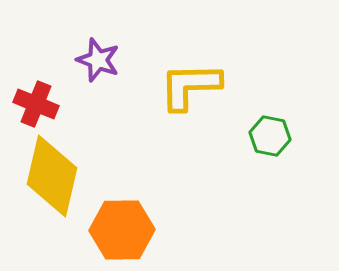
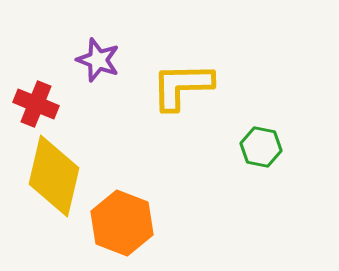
yellow L-shape: moved 8 px left
green hexagon: moved 9 px left, 11 px down
yellow diamond: moved 2 px right
orange hexagon: moved 7 px up; rotated 22 degrees clockwise
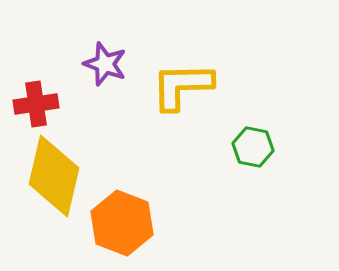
purple star: moved 7 px right, 4 px down
red cross: rotated 30 degrees counterclockwise
green hexagon: moved 8 px left
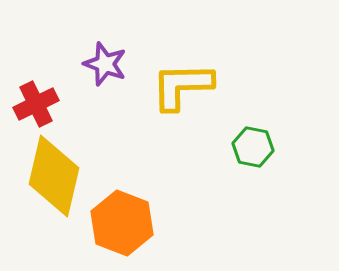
red cross: rotated 18 degrees counterclockwise
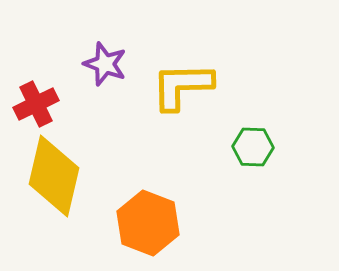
green hexagon: rotated 9 degrees counterclockwise
orange hexagon: moved 26 px right
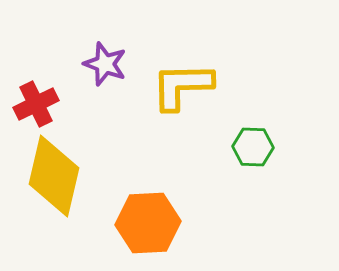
orange hexagon: rotated 24 degrees counterclockwise
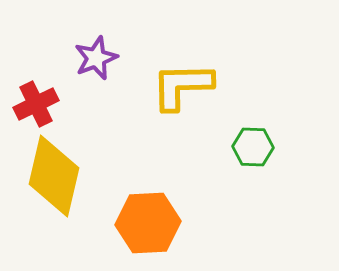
purple star: moved 9 px left, 6 px up; rotated 30 degrees clockwise
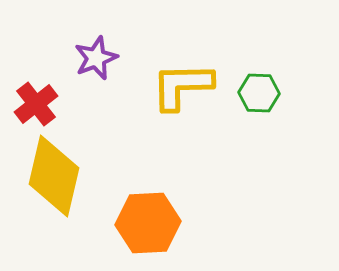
red cross: rotated 12 degrees counterclockwise
green hexagon: moved 6 px right, 54 px up
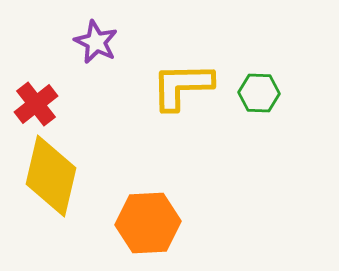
purple star: moved 16 px up; rotated 24 degrees counterclockwise
yellow diamond: moved 3 px left
